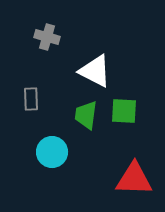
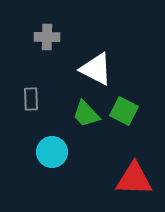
gray cross: rotated 15 degrees counterclockwise
white triangle: moved 1 px right, 2 px up
green square: rotated 24 degrees clockwise
green trapezoid: moved 1 px up; rotated 52 degrees counterclockwise
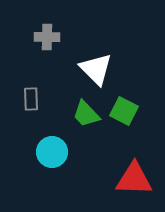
white triangle: rotated 18 degrees clockwise
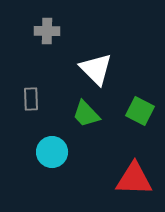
gray cross: moved 6 px up
green square: moved 16 px right
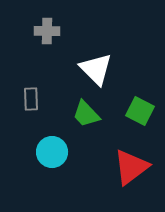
red triangle: moved 3 px left, 12 px up; rotated 39 degrees counterclockwise
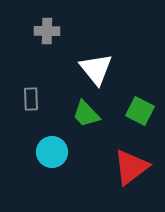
white triangle: rotated 6 degrees clockwise
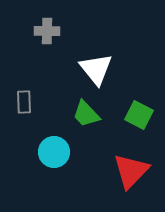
gray rectangle: moved 7 px left, 3 px down
green square: moved 1 px left, 4 px down
cyan circle: moved 2 px right
red triangle: moved 4 px down; rotated 9 degrees counterclockwise
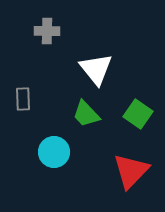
gray rectangle: moved 1 px left, 3 px up
green square: moved 1 px left, 1 px up; rotated 8 degrees clockwise
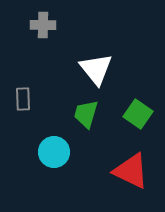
gray cross: moved 4 px left, 6 px up
green trapezoid: rotated 60 degrees clockwise
red triangle: rotated 48 degrees counterclockwise
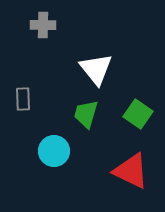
cyan circle: moved 1 px up
